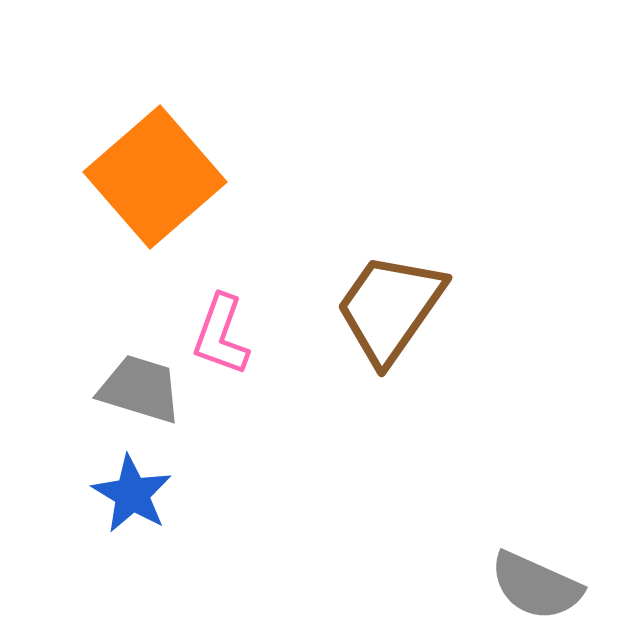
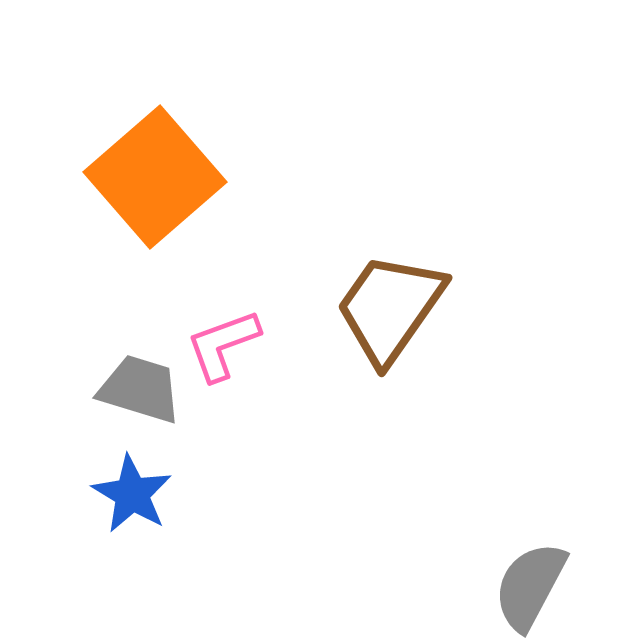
pink L-shape: moved 2 px right, 10 px down; rotated 50 degrees clockwise
gray semicircle: moved 6 px left; rotated 94 degrees clockwise
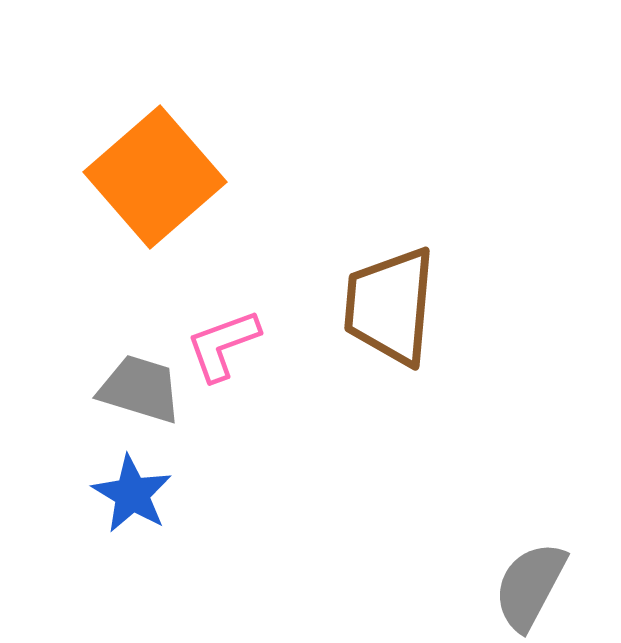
brown trapezoid: moved 2 px up; rotated 30 degrees counterclockwise
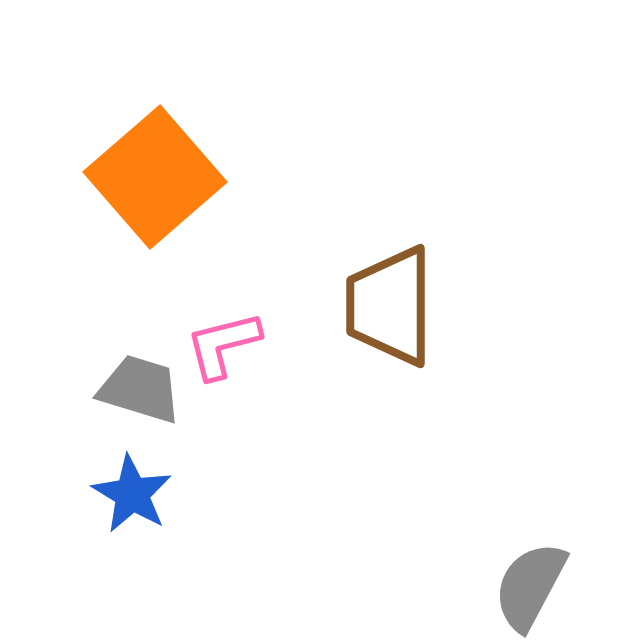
brown trapezoid: rotated 5 degrees counterclockwise
pink L-shape: rotated 6 degrees clockwise
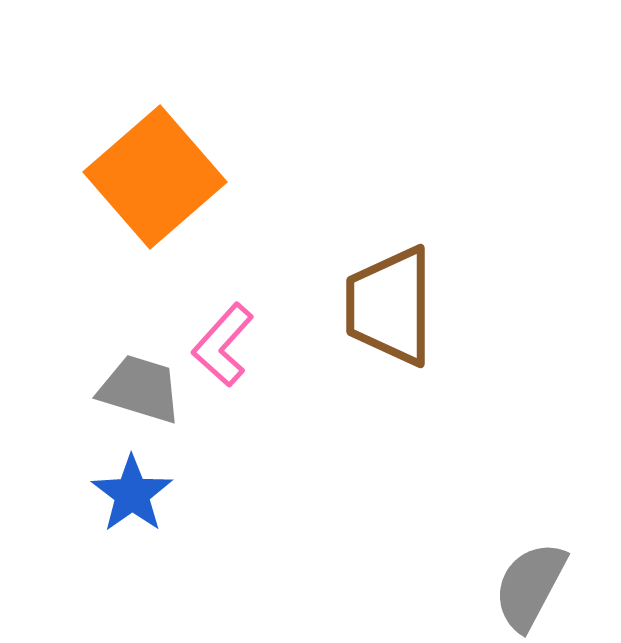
pink L-shape: rotated 34 degrees counterclockwise
blue star: rotated 6 degrees clockwise
